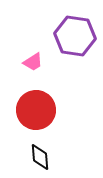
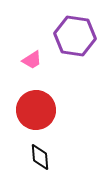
pink trapezoid: moved 1 px left, 2 px up
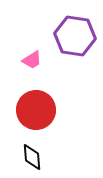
black diamond: moved 8 px left
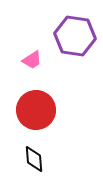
black diamond: moved 2 px right, 2 px down
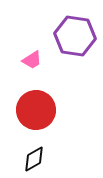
black diamond: rotated 64 degrees clockwise
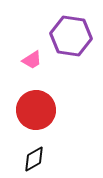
purple hexagon: moved 4 px left
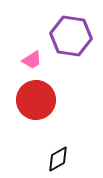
red circle: moved 10 px up
black diamond: moved 24 px right
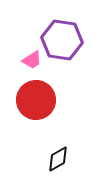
purple hexagon: moved 9 px left, 4 px down
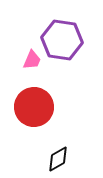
pink trapezoid: rotated 35 degrees counterclockwise
red circle: moved 2 px left, 7 px down
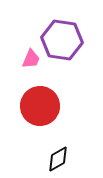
pink trapezoid: moved 1 px left, 1 px up
red circle: moved 6 px right, 1 px up
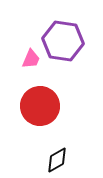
purple hexagon: moved 1 px right, 1 px down
black diamond: moved 1 px left, 1 px down
